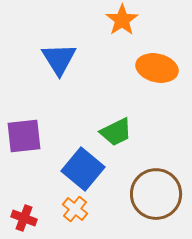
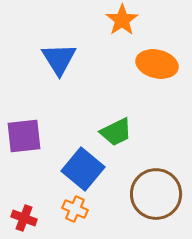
orange ellipse: moved 4 px up
orange cross: rotated 15 degrees counterclockwise
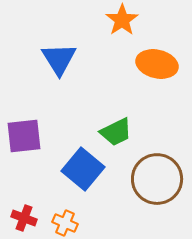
brown circle: moved 1 px right, 15 px up
orange cross: moved 10 px left, 14 px down
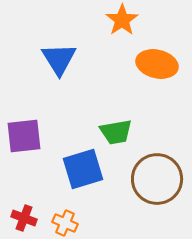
green trapezoid: rotated 16 degrees clockwise
blue square: rotated 33 degrees clockwise
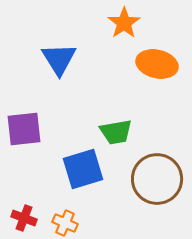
orange star: moved 2 px right, 3 px down
purple square: moved 7 px up
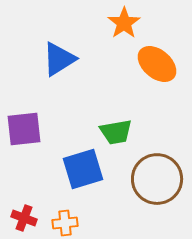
blue triangle: rotated 30 degrees clockwise
orange ellipse: rotated 27 degrees clockwise
orange cross: rotated 30 degrees counterclockwise
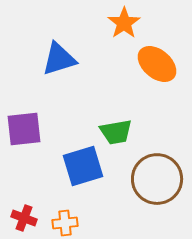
blue triangle: rotated 15 degrees clockwise
blue square: moved 3 px up
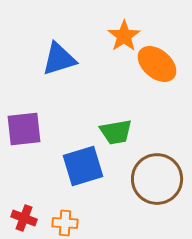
orange star: moved 13 px down
orange cross: rotated 10 degrees clockwise
